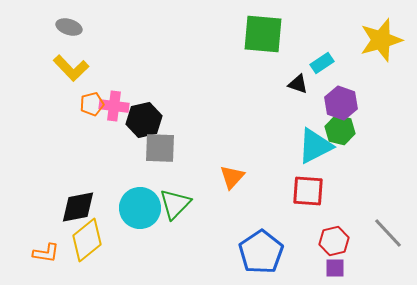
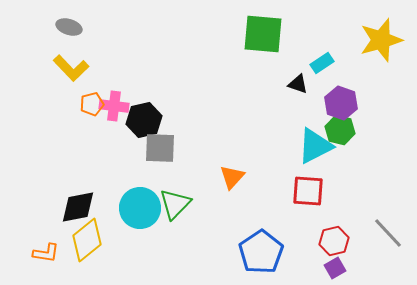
purple square: rotated 30 degrees counterclockwise
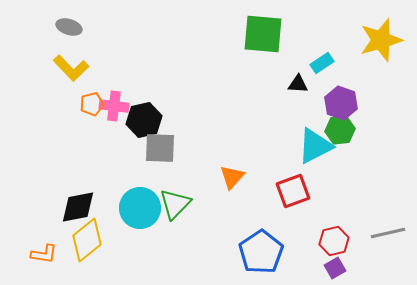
black triangle: rotated 15 degrees counterclockwise
green hexagon: rotated 20 degrees counterclockwise
red square: moved 15 px left; rotated 24 degrees counterclockwise
gray line: rotated 60 degrees counterclockwise
orange L-shape: moved 2 px left, 1 px down
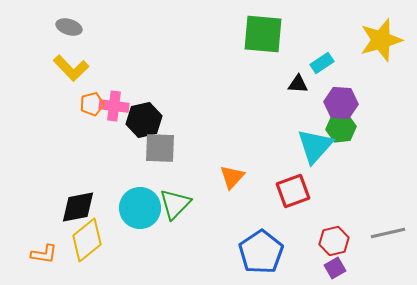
purple hexagon: rotated 16 degrees counterclockwise
green hexagon: moved 1 px right, 2 px up
cyan triangle: rotated 21 degrees counterclockwise
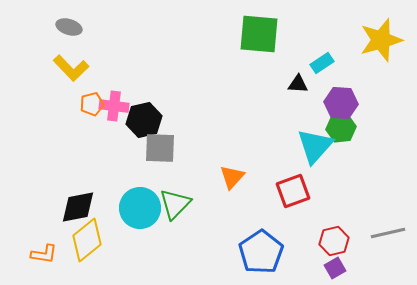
green square: moved 4 px left
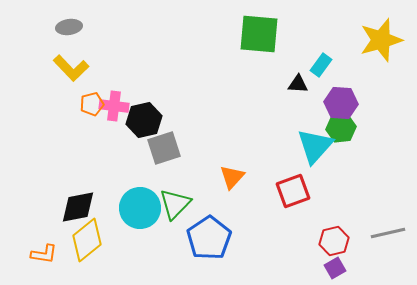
gray ellipse: rotated 25 degrees counterclockwise
cyan rectangle: moved 1 px left, 2 px down; rotated 20 degrees counterclockwise
gray square: moved 4 px right; rotated 20 degrees counterclockwise
blue pentagon: moved 52 px left, 14 px up
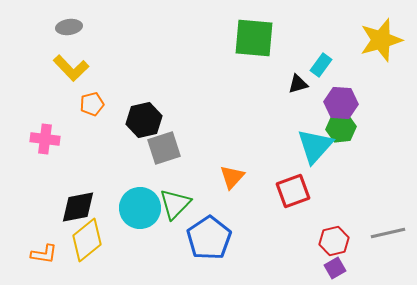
green square: moved 5 px left, 4 px down
black triangle: rotated 20 degrees counterclockwise
pink cross: moved 69 px left, 33 px down
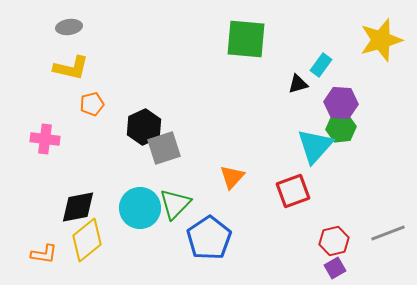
green square: moved 8 px left, 1 px down
yellow L-shape: rotated 33 degrees counterclockwise
black hexagon: moved 7 px down; rotated 12 degrees counterclockwise
gray line: rotated 8 degrees counterclockwise
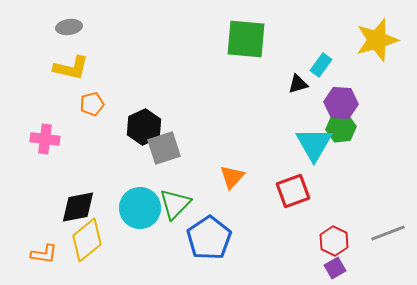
yellow star: moved 4 px left
cyan triangle: moved 1 px left, 2 px up; rotated 12 degrees counterclockwise
red hexagon: rotated 20 degrees counterclockwise
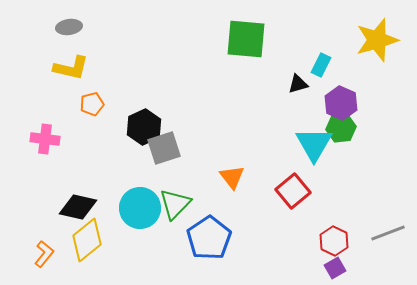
cyan rectangle: rotated 10 degrees counterclockwise
purple hexagon: rotated 20 degrees clockwise
orange triangle: rotated 20 degrees counterclockwise
red square: rotated 20 degrees counterclockwise
black diamond: rotated 24 degrees clockwise
orange L-shape: rotated 60 degrees counterclockwise
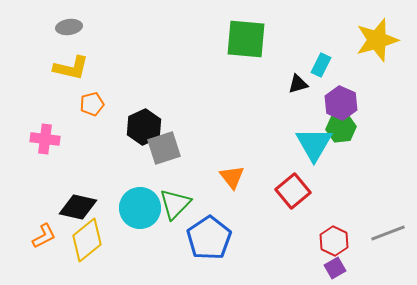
orange L-shape: moved 18 px up; rotated 24 degrees clockwise
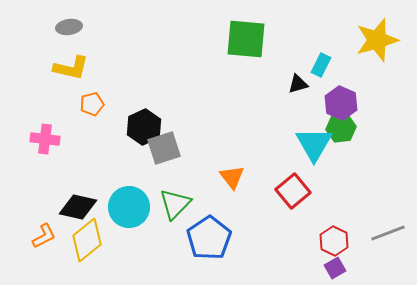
cyan circle: moved 11 px left, 1 px up
